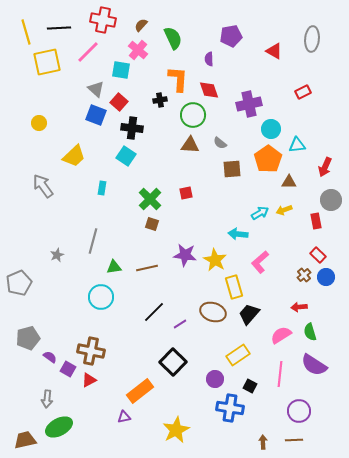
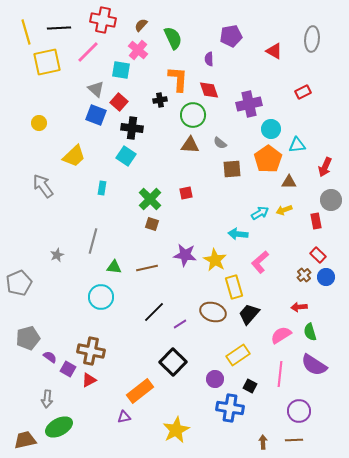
green triangle at (114, 267): rotated 14 degrees clockwise
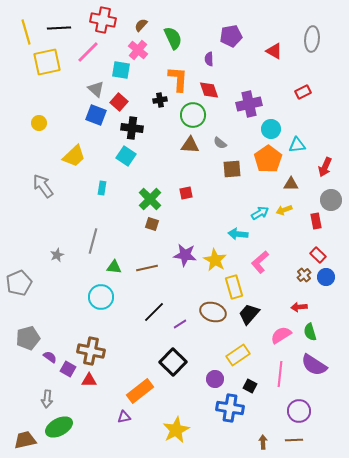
brown triangle at (289, 182): moved 2 px right, 2 px down
red triangle at (89, 380): rotated 28 degrees clockwise
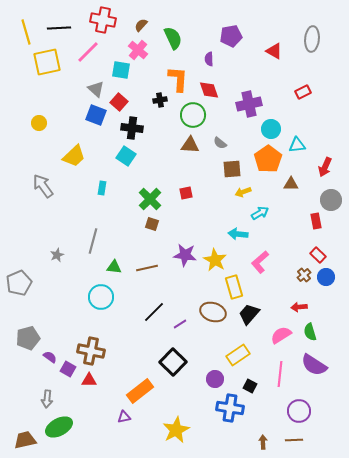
yellow arrow at (284, 210): moved 41 px left, 18 px up
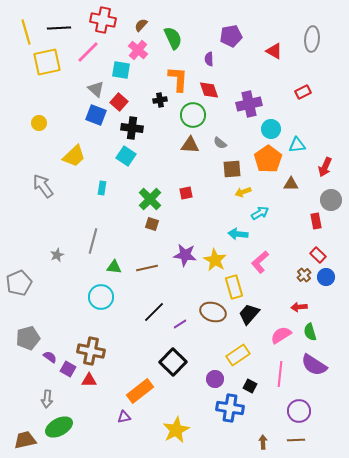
brown line at (294, 440): moved 2 px right
